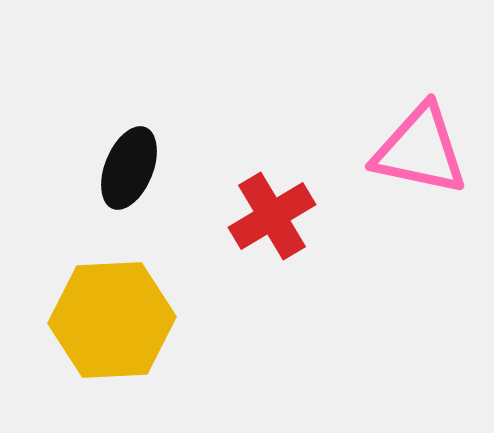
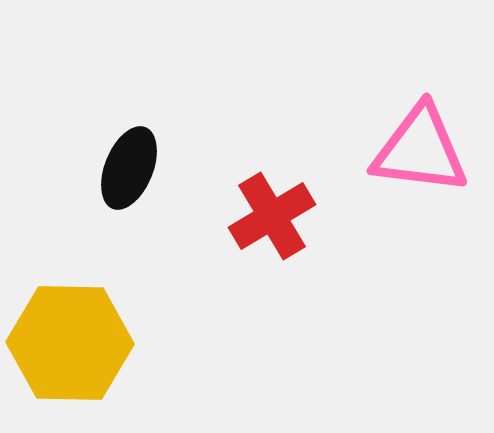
pink triangle: rotated 5 degrees counterclockwise
yellow hexagon: moved 42 px left, 23 px down; rotated 4 degrees clockwise
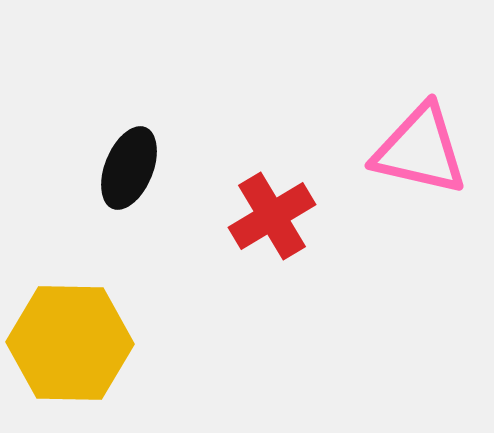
pink triangle: rotated 6 degrees clockwise
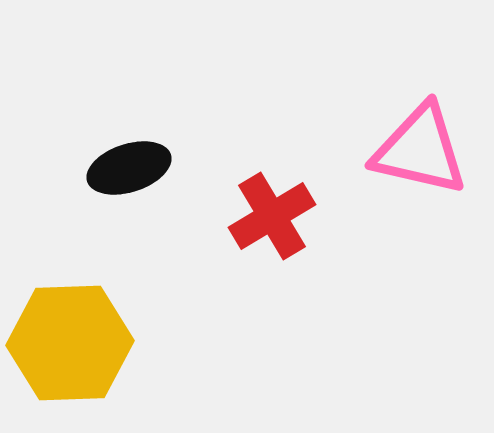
black ellipse: rotated 50 degrees clockwise
yellow hexagon: rotated 3 degrees counterclockwise
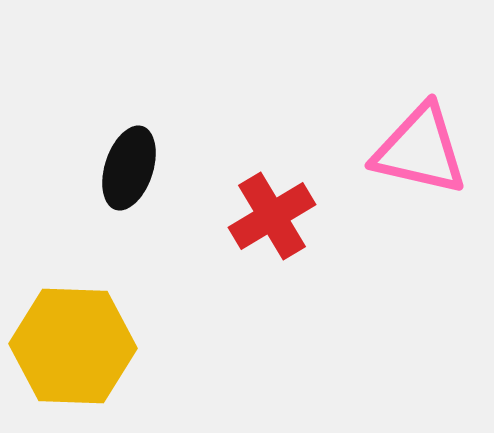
black ellipse: rotated 54 degrees counterclockwise
yellow hexagon: moved 3 px right, 3 px down; rotated 4 degrees clockwise
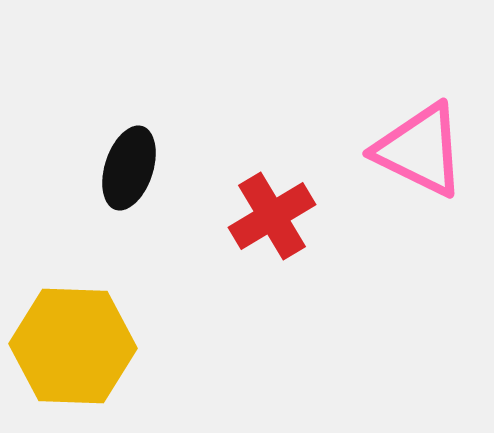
pink triangle: rotated 13 degrees clockwise
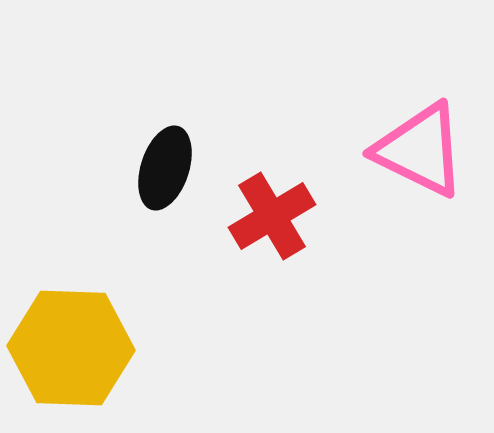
black ellipse: moved 36 px right
yellow hexagon: moved 2 px left, 2 px down
